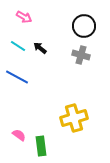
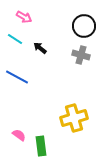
cyan line: moved 3 px left, 7 px up
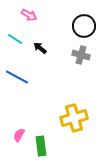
pink arrow: moved 5 px right, 2 px up
pink semicircle: rotated 96 degrees counterclockwise
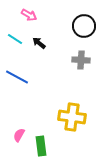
black arrow: moved 1 px left, 5 px up
gray cross: moved 5 px down; rotated 12 degrees counterclockwise
yellow cross: moved 2 px left, 1 px up; rotated 24 degrees clockwise
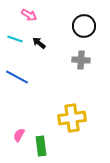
cyan line: rotated 14 degrees counterclockwise
yellow cross: moved 1 px down; rotated 16 degrees counterclockwise
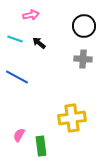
pink arrow: moved 2 px right; rotated 42 degrees counterclockwise
gray cross: moved 2 px right, 1 px up
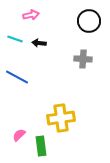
black circle: moved 5 px right, 5 px up
black arrow: rotated 32 degrees counterclockwise
yellow cross: moved 11 px left
pink semicircle: rotated 16 degrees clockwise
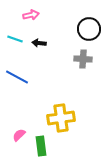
black circle: moved 8 px down
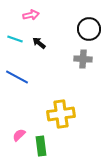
black arrow: rotated 32 degrees clockwise
yellow cross: moved 4 px up
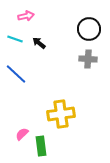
pink arrow: moved 5 px left, 1 px down
gray cross: moved 5 px right
blue line: moved 1 px left, 3 px up; rotated 15 degrees clockwise
pink semicircle: moved 3 px right, 1 px up
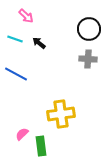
pink arrow: rotated 56 degrees clockwise
blue line: rotated 15 degrees counterclockwise
